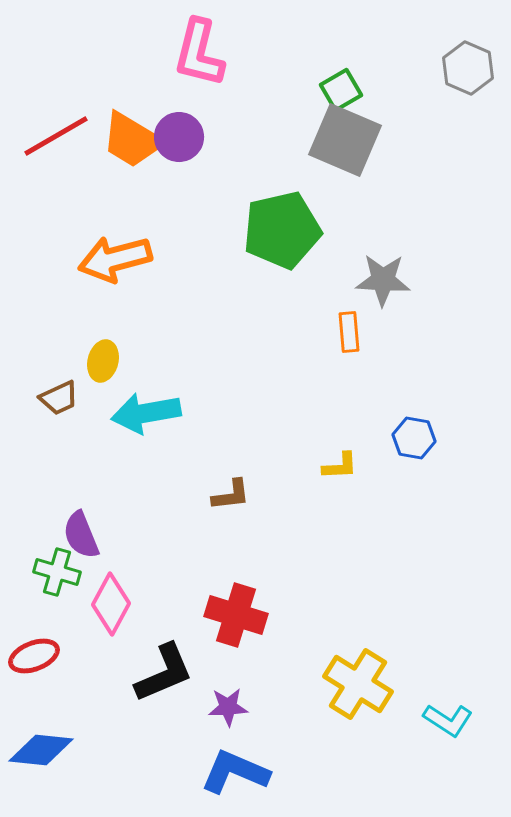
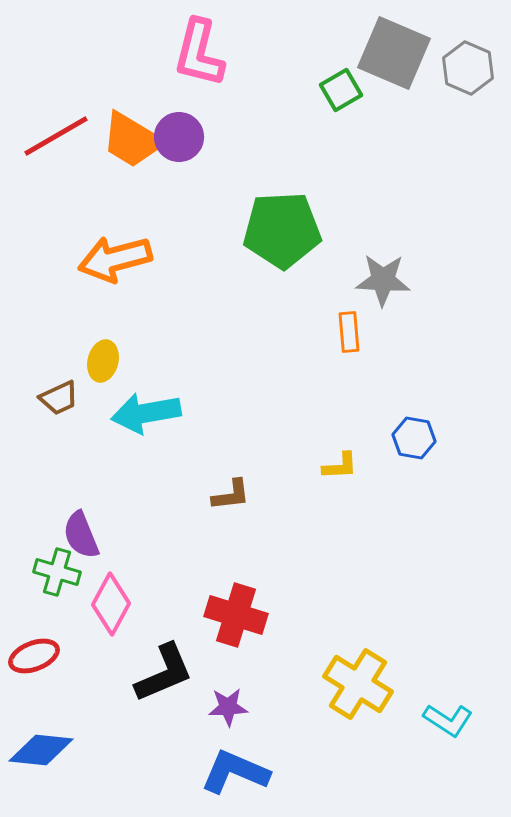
gray square: moved 49 px right, 87 px up
green pentagon: rotated 10 degrees clockwise
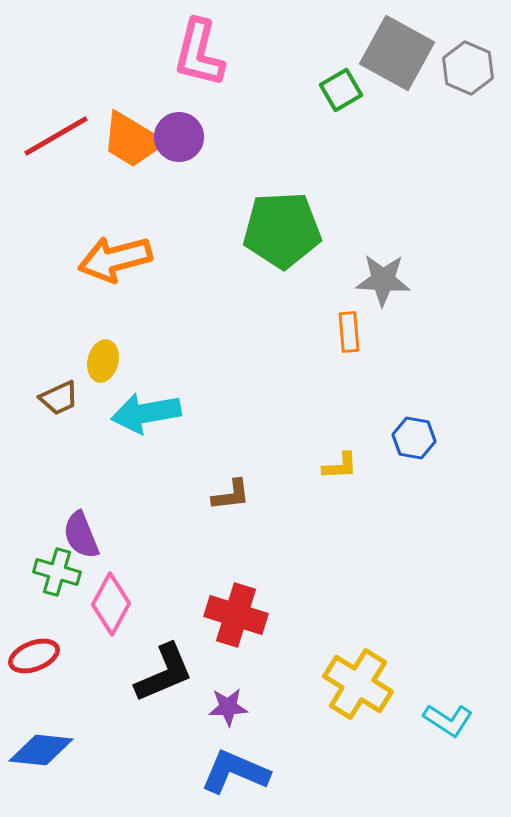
gray square: moved 3 px right; rotated 6 degrees clockwise
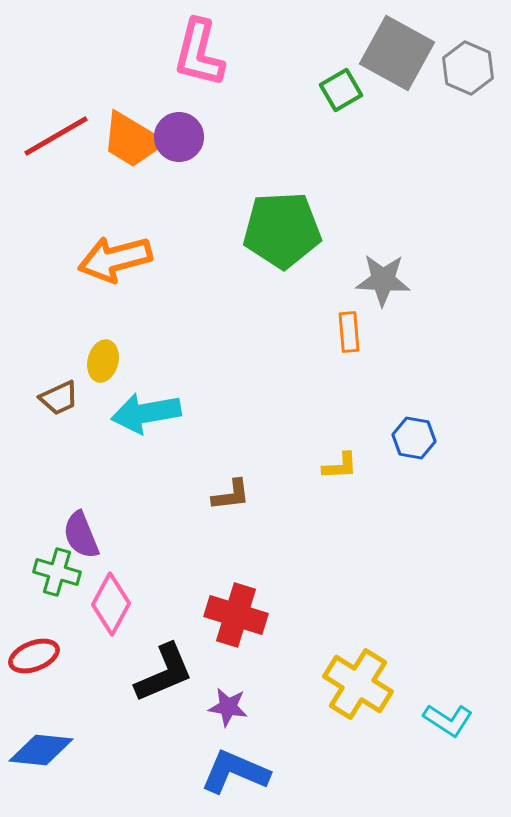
purple star: rotated 12 degrees clockwise
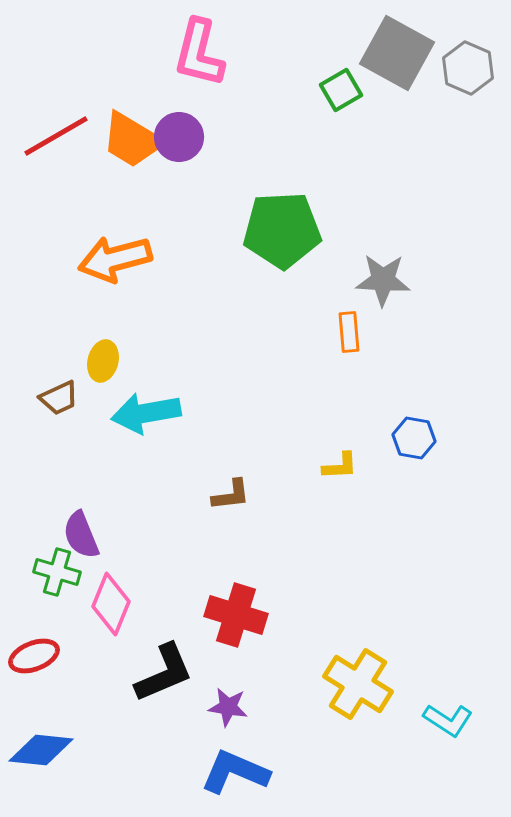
pink diamond: rotated 6 degrees counterclockwise
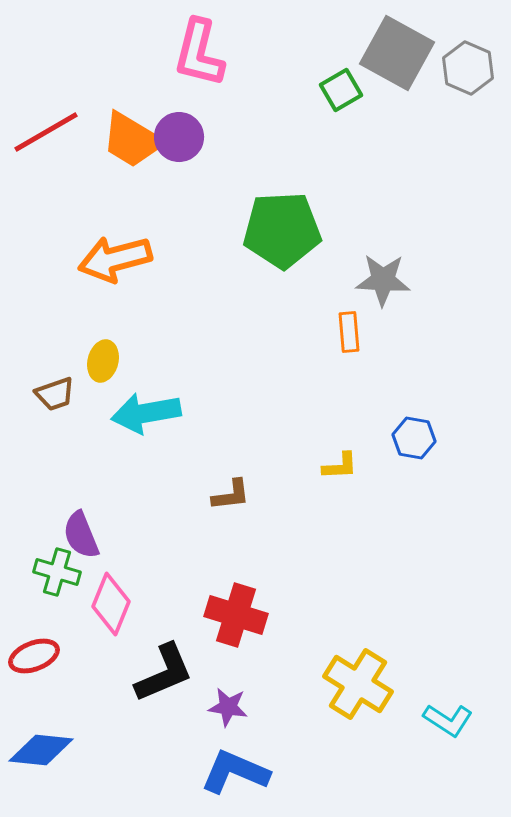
red line: moved 10 px left, 4 px up
brown trapezoid: moved 4 px left, 4 px up; rotated 6 degrees clockwise
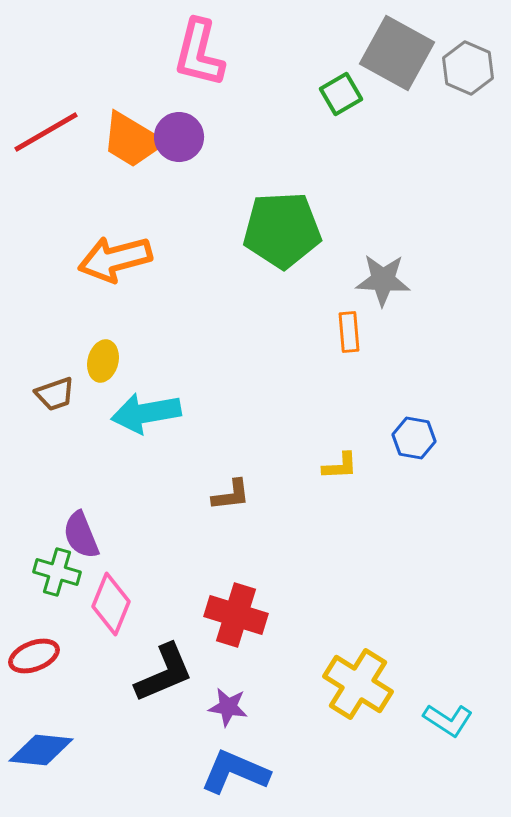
green square: moved 4 px down
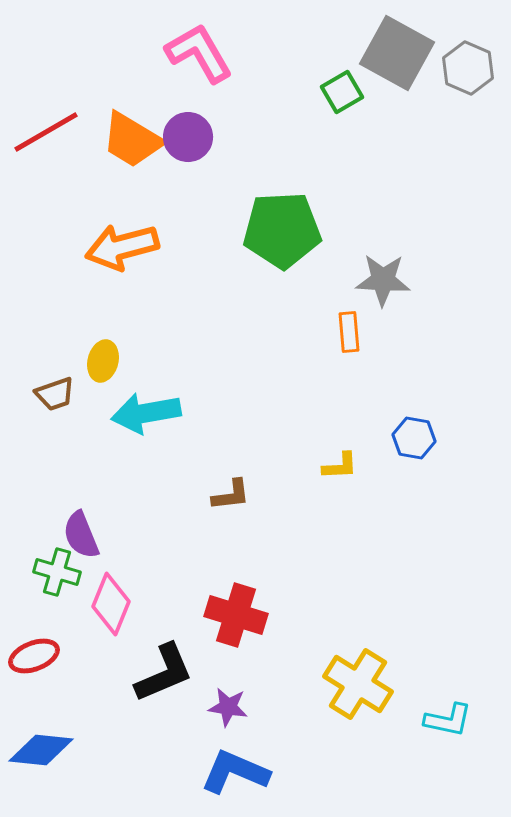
pink L-shape: rotated 136 degrees clockwise
green square: moved 1 px right, 2 px up
purple circle: moved 9 px right
orange arrow: moved 7 px right, 12 px up
cyan L-shape: rotated 21 degrees counterclockwise
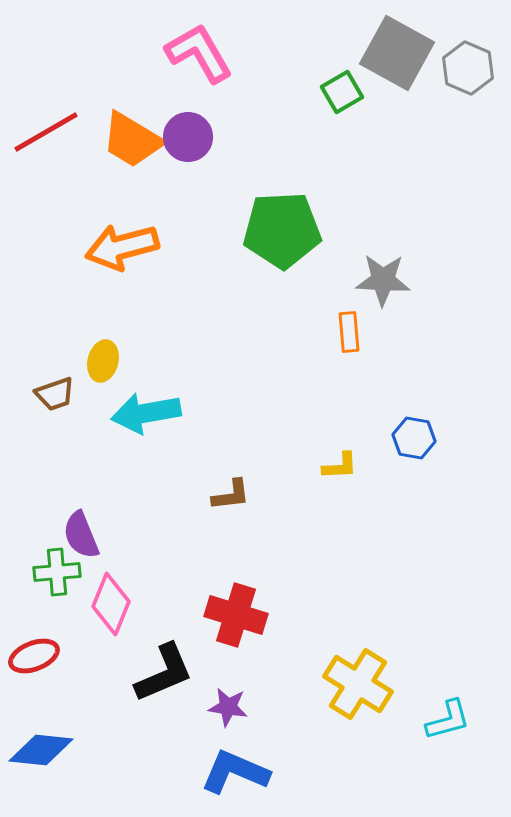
green cross: rotated 21 degrees counterclockwise
cyan L-shape: rotated 27 degrees counterclockwise
